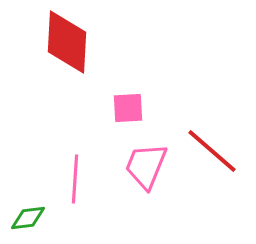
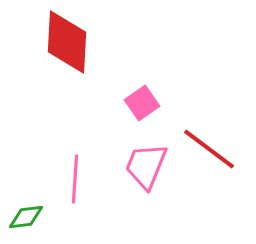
pink square: moved 14 px right, 5 px up; rotated 32 degrees counterclockwise
red line: moved 3 px left, 2 px up; rotated 4 degrees counterclockwise
green diamond: moved 2 px left, 1 px up
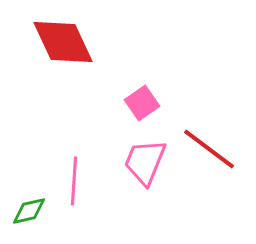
red diamond: moved 4 px left; rotated 28 degrees counterclockwise
pink trapezoid: moved 1 px left, 4 px up
pink line: moved 1 px left, 2 px down
green diamond: moved 3 px right, 6 px up; rotated 6 degrees counterclockwise
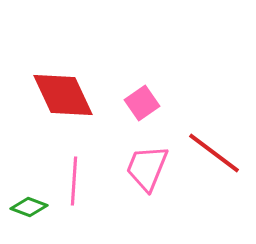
red diamond: moved 53 px down
red line: moved 5 px right, 4 px down
pink trapezoid: moved 2 px right, 6 px down
green diamond: moved 4 px up; rotated 33 degrees clockwise
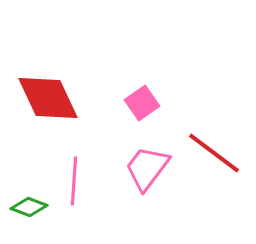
red diamond: moved 15 px left, 3 px down
pink trapezoid: rotated 15 degrees clockwise
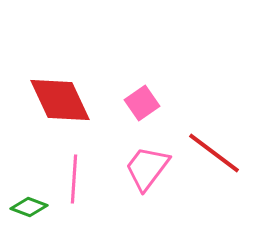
red diamond: moved 12 px right, 2 px down
pink line: moved 2 px up
